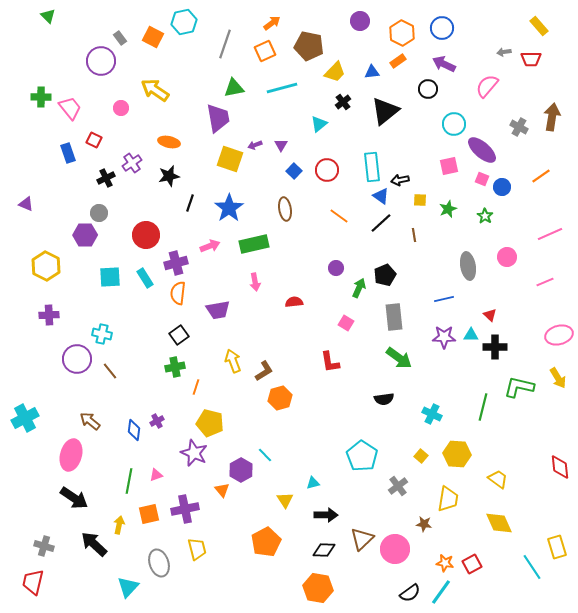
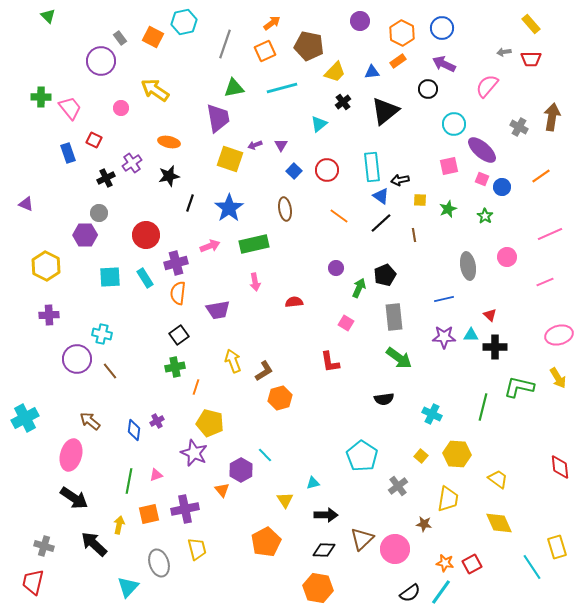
yellow rectangle at (539, 26): moved 8 px left, 2 px up
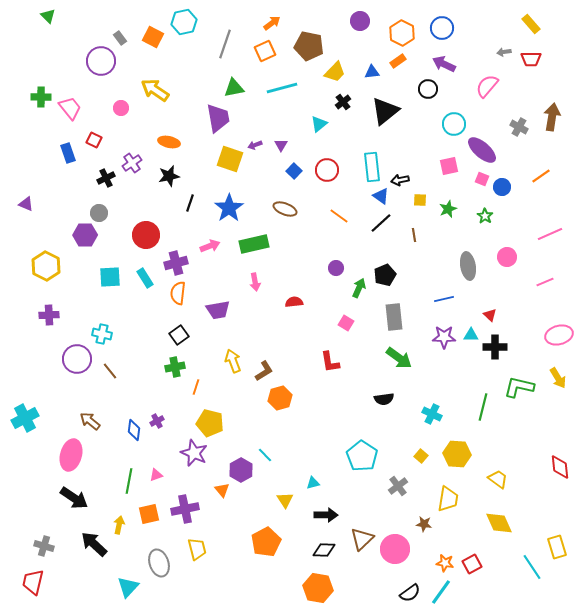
brown ellipse at (285, 209): rotated 60 degrees counterclockwise
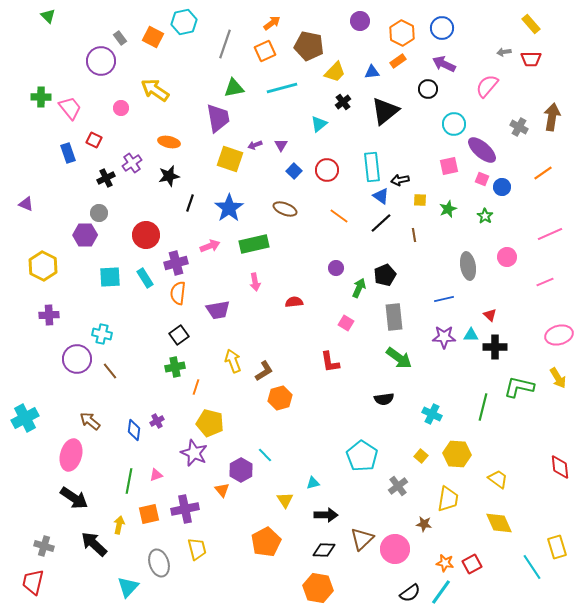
orange line at (541, 176): moved 2 px right, 3 px up
yellow hexagon at (46, 266): moved 3 px left
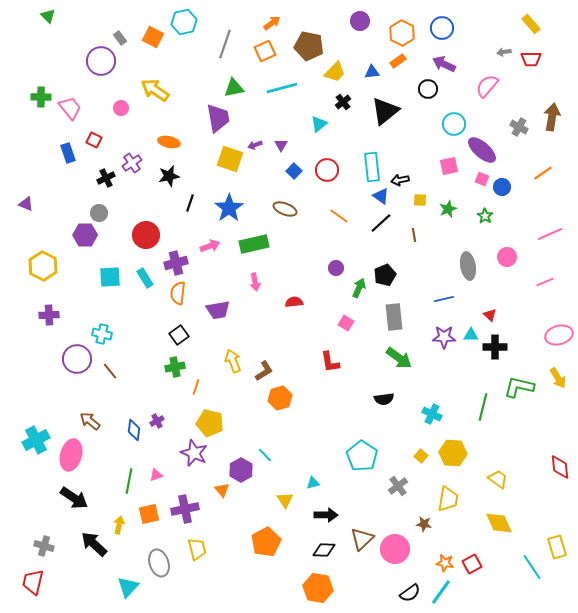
cyan cross at (25, 418): moved 11 px right, 22 px down
yellow hexagon at (457, 454): moved 4 px left, 1 px up
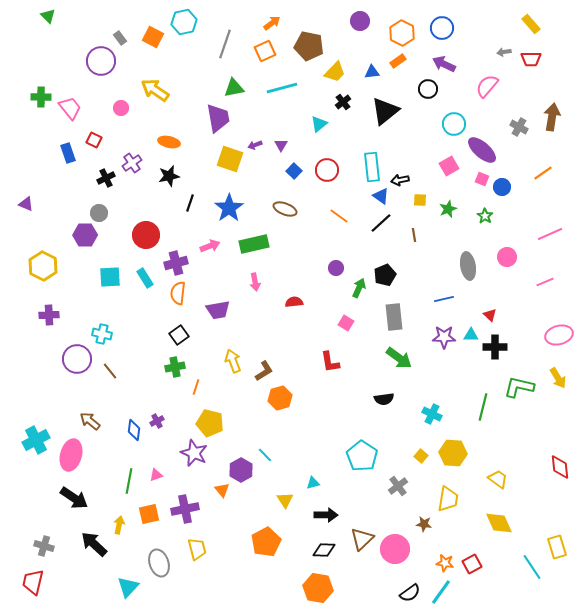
pink square at (449, 166): rotated 18 degrees counterclockwise
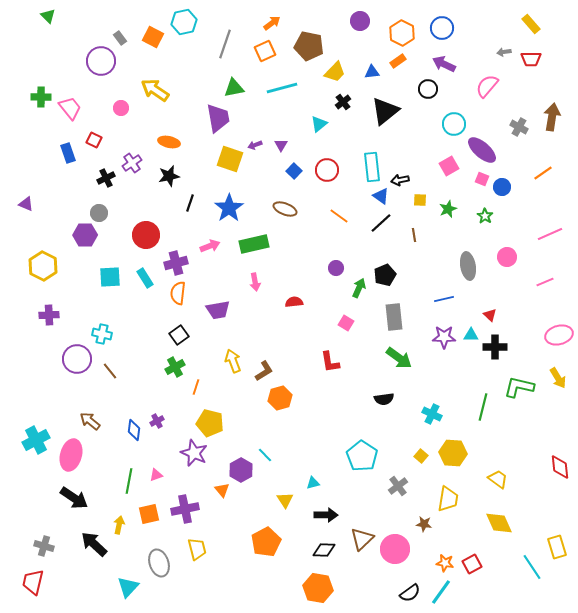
green cross at (175, 367): rotated 18 degrees counterclockwise
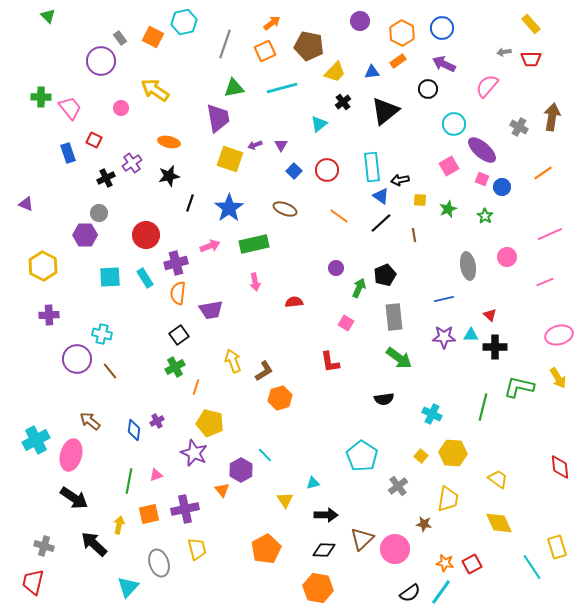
purple trapezoid at (218, 310): moved 7 px left
orange pentagon at (266, 542): moved 7 px down
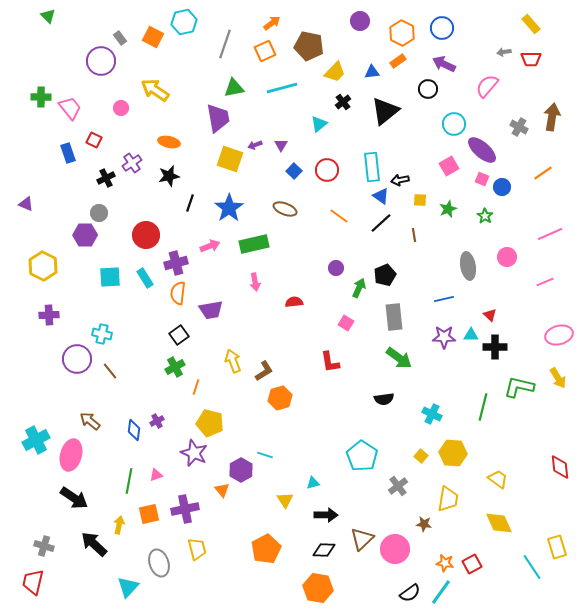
cyan line at (265, 455): rotated 28 degrees counterclockwise
